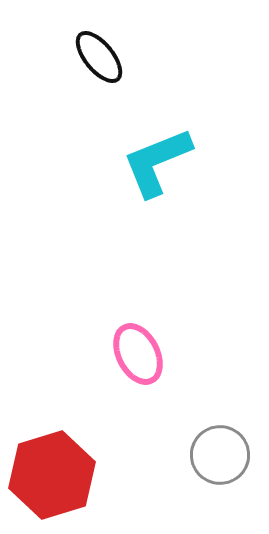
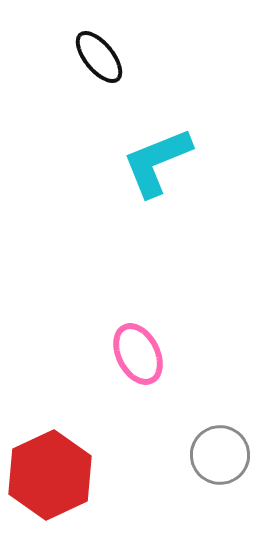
red hexagon: moved 2 px left; rotated 8 degrees counterclockwise
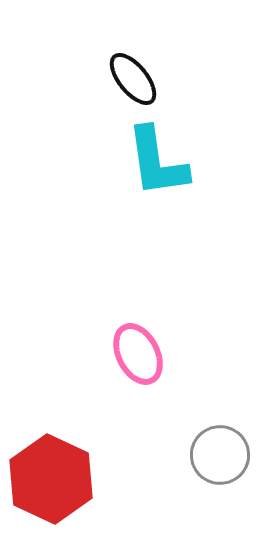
black ellipse: moved 34 px right, 22 px down
cyan L-shape: rotated 76 degrees counterclockwise
red hexagon: moved 1 px right, 4 px down; rotated 10 degrees counterclockwise
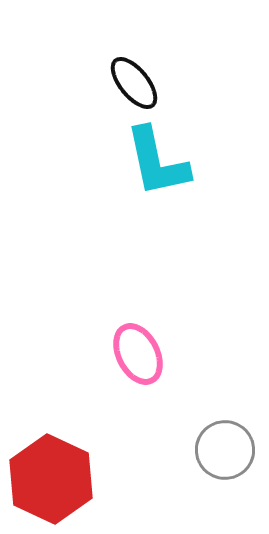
black ellipse: moved 1 px right, 4 px down
cyan L-shape: rotated 4 degrees counterclockwise
gray circle: moved 5 px right, 5 px up
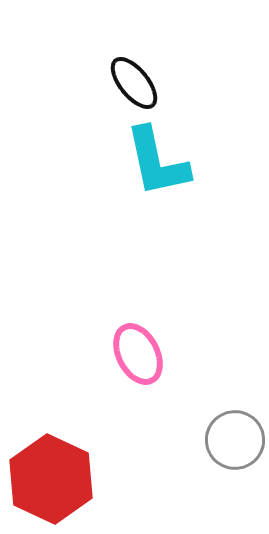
gray circle: moved 10 px right, 10 px up
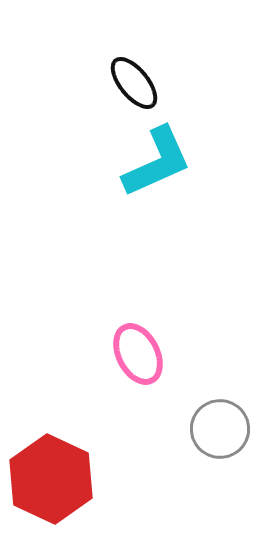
cyan L-shape: rotated 102 degrees counterclockwise
gray circle: moved 15 px left, 11 px up
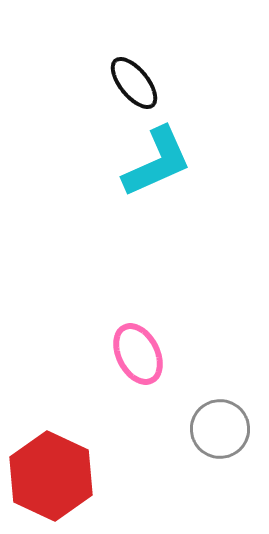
red hexagon: moved 3 px up
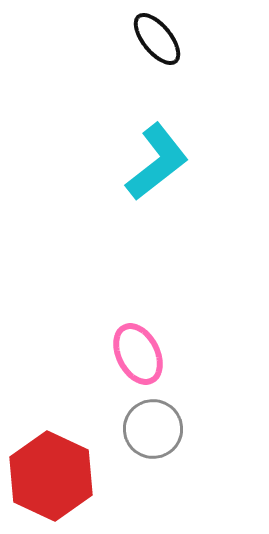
black ellipse: moved 23 px right, 44 px up
cyan L-shape: rotated 14 degrees counterclockwise
gray circle: moved 67 px left
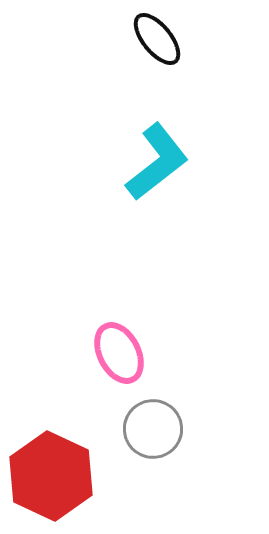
pink ellipse: moved 19 px left, 1 px up
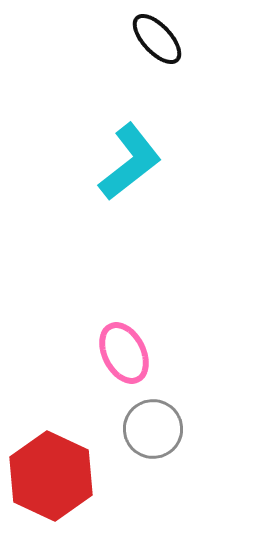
black ellipse: rotated 4 degrees counterclockwise
cyan L-shape: moved 27 px left
pink ellipse: moved 5 px right
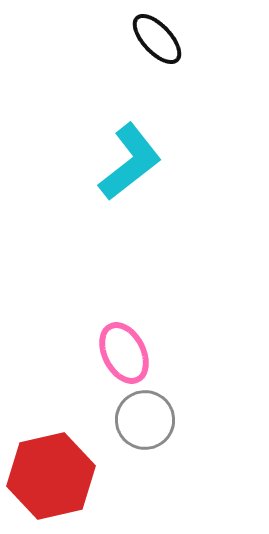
gray circle: moved 8 px left, 9 px up
red hexagon: rotated 22 degrees clockwise
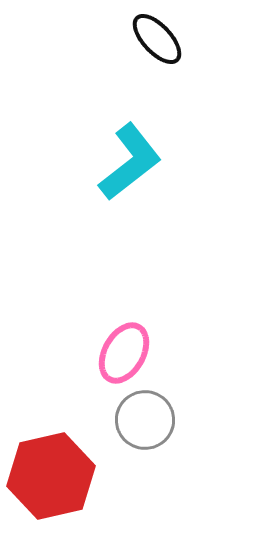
pink ellipse: rotated 56 degrees clockwise
